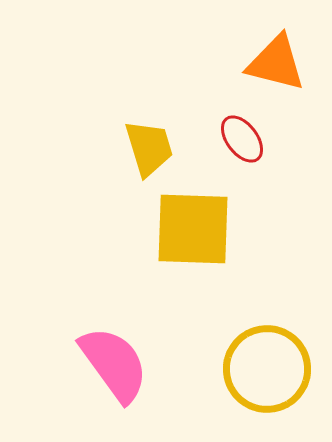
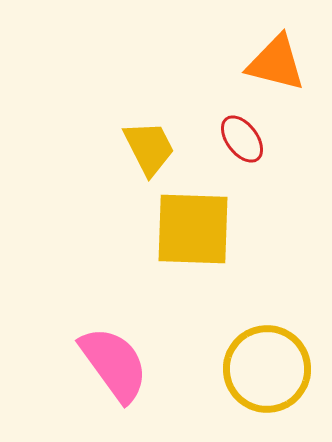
yellow trapezoid: rotated 10 degrees counterclockwise
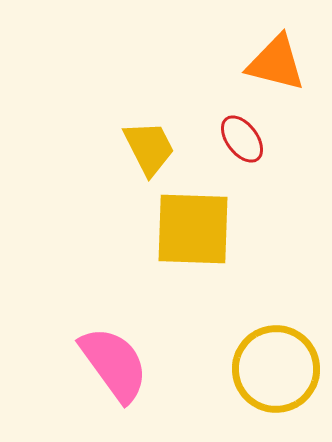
yellow circle: moved 9 px right
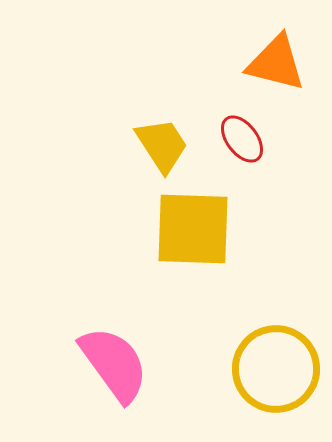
yellow trapezoid: moved 13 px right, 3 px up; rotated 6 degrees counterclockwise
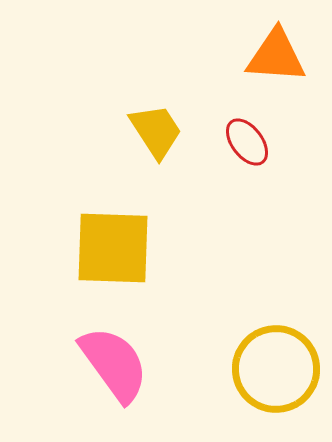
orange triangle: moved 7 px up; rotated 10 degrees counterclockwise
red ellipse: moved 5 px right, 3 px down
yellow trapezoid: moved 6 px left, 14 px up
yellow square: moved 80 px left, 19 px down
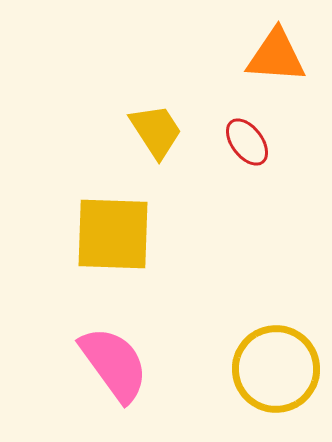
yellow square: moved 14 px up
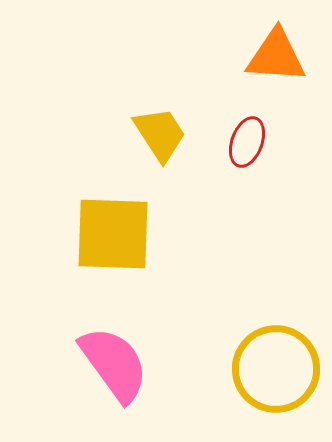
yellow trapezoid: moved 4 px right, 3 px down
red ellipse: rotated 57 degrees clockwise
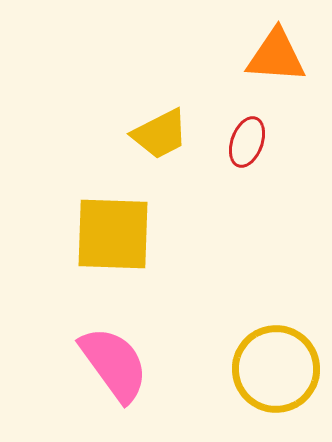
yellow trapezoid: rotated 96 degrees clockwise
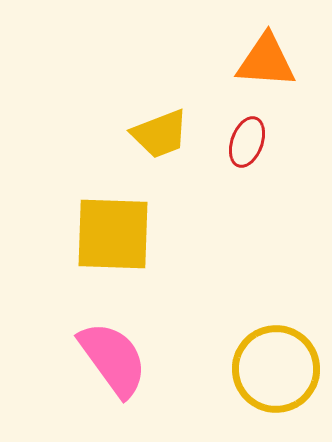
orange triangle: moved 10 px left, 5 px down
yellow trapezoid: rotated 6 degrees clockwise
pink semicircle: moved 1 px left, 5 px up
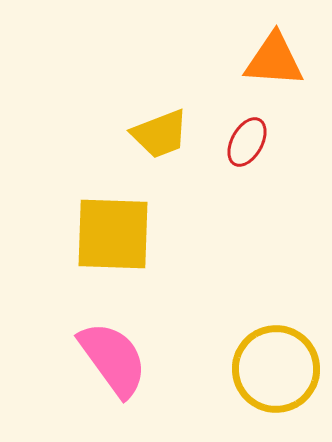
orange triangle: moved 8 px right, 1 px up
red ellipse: rotated 9 degrees clockwise
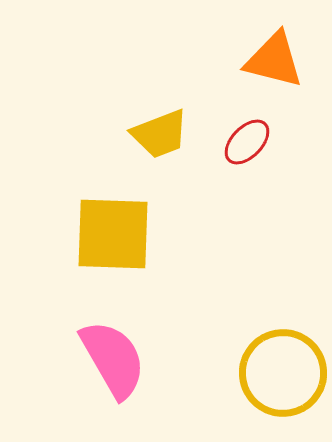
orange triangle: rotated 10 degrees clockwise
red ellipse: rotated 15 degrees clockwise
pink semicircle: rotated 6 degrees clockwise
yellow circle: moved 7 px right, 4 px down
